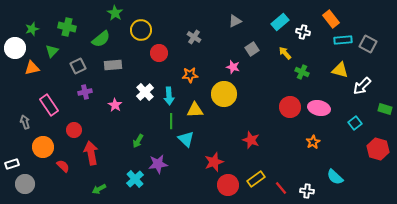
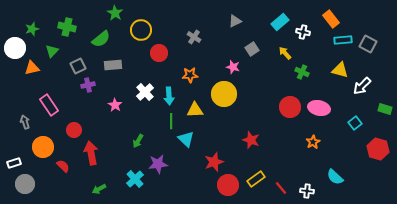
purple cross at (85, 92): moved 3 px right, 7 px up
white rectangle at (12, 164): moved 2 px right, 1 px up
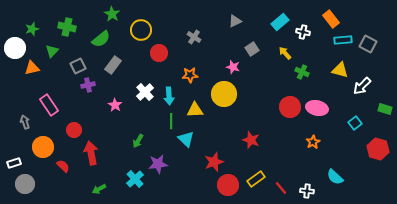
green star at (115, 13): moved 3 px left, 1 px down
gray rectangle at (113, 65): rotated 48 degrees counterclockwise
pink ellipse at (319, 108): moved 2 px left
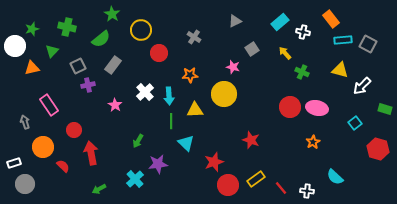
white circle at (15, 48): moved 2 px up
cyan triangle at (186, 139): moved 4 px down
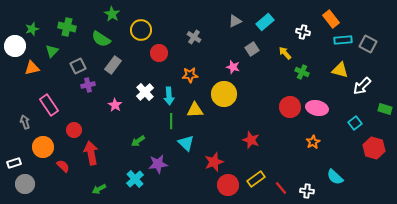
cyan rectangle at (280, 22): moved 15 px left
green semicircle at (101, 39): rotated 72 degrees clockwise
green arrow at (138, 141): rotated 24 degrees clockwise
red hexagon at (378, 149): moved 4 px left, 1 px up
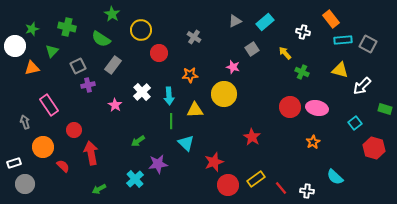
white cross at (145, 92): moved 3 px left
red star at (251, 140): moved 1 px right, 3 px up; rotated 12 degrees clockwise
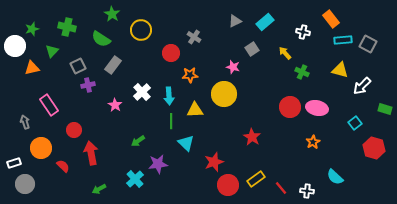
red circle at (159, 53): moved 12 px right
orange circle at (43, 147): moved 2 px left, 1 px down
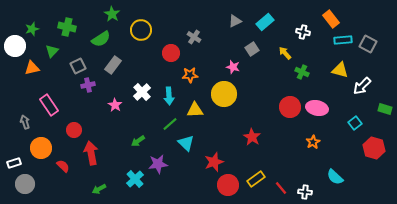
green semicircle at (101, 39): rotated 66 degrees counterclockwise
green line at (171, 121): moved 1 px left, 3 px down; rotated 49 degrees clockwise
white cross at (307, 191): moved 2 px left, 1 px down
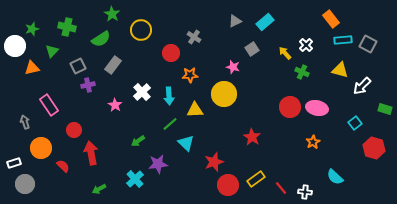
white cross at (303, 32): moved 3 px right, 13 px down; rotated 32 degrees clockwise
